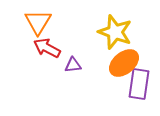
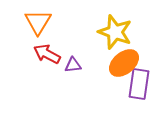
red arrow: moved 6 px down
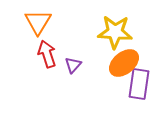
yellow star: rotated 16 degrees counterclockwise
red arrow: rotated 44 degrees clockwise
purple triangle: rotated 42 degrees counterclockwise
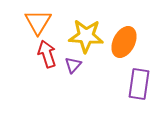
yellow star: moved 29 px left, 4 px down
orange ellipse: moved 21 px up; rotated 24 degrees counterclockwise
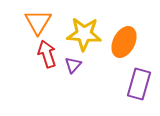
yellow star: moved 2 px left, 2 px up
purple rectangle: rotated 8 degrees clockwise
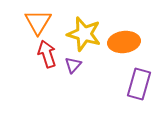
yellow star: rotated 12 degrees clockwise
orange ellipse: rotated 56 degrees clockwise
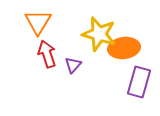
yellow star: moved 15 px right
orange ellipse: moved 6 px down
purple rectangle: moved 2 px up
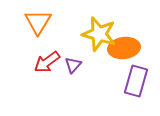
red arrow: moved 8 px down; rotated 108 degrees counterclockwise
purple rectangle: moved 3 px left, 1 px up
